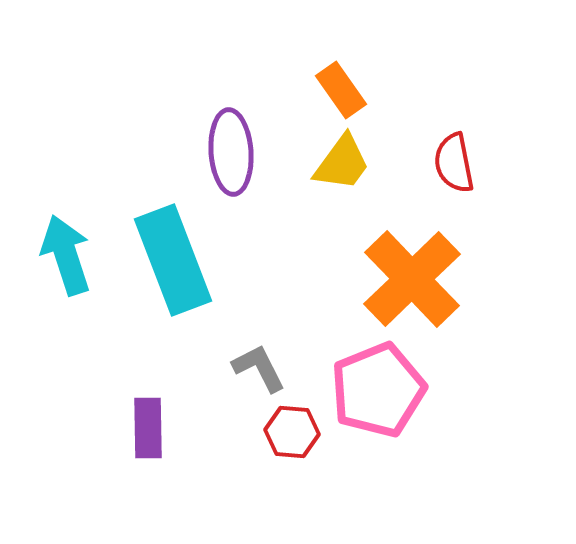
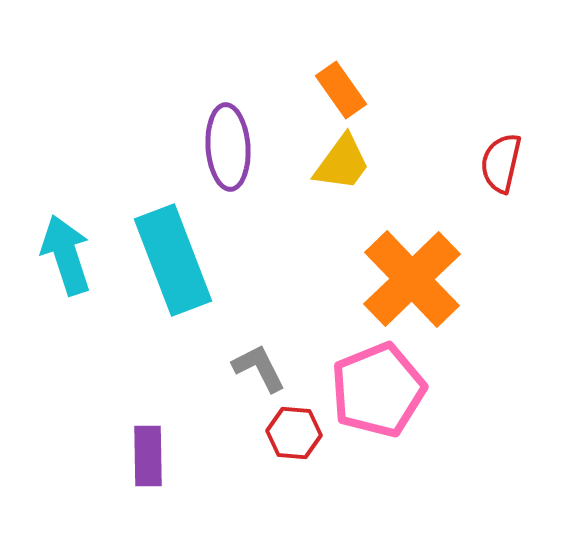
purple ellipse: moved 3 px left, 5 px up
red semicircle: moved 47 px right; rotated 24 degrees clockwise
purple rectangle: moved 28 px down
red hexagon: moved 2 px right, 1 px down
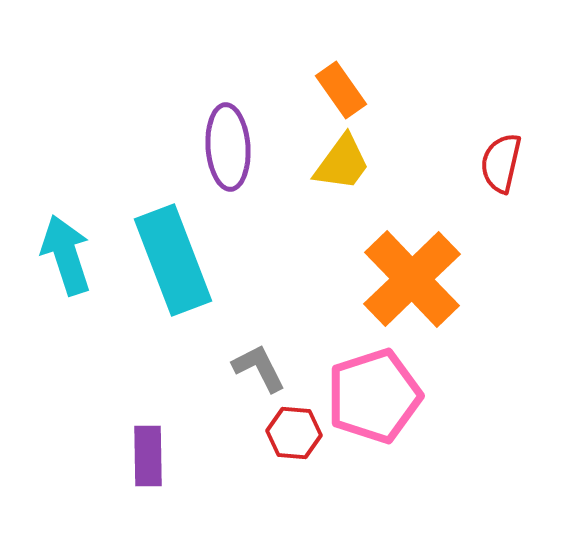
pink pentagon: moved 4 px left, 6 px down; rotated 4 degrees clockwise
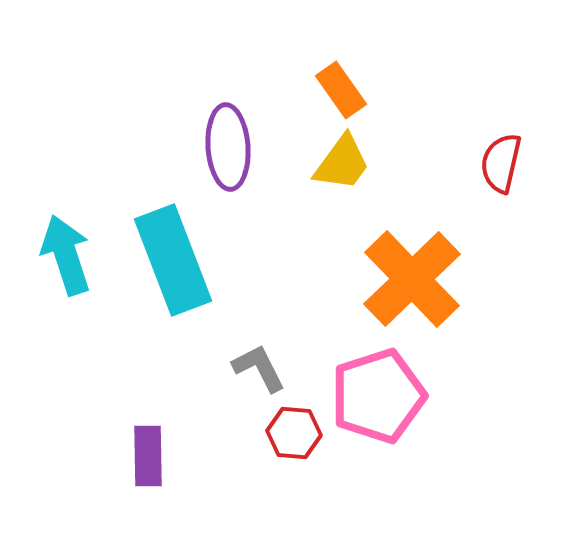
pink pentagon: moved 4 px right
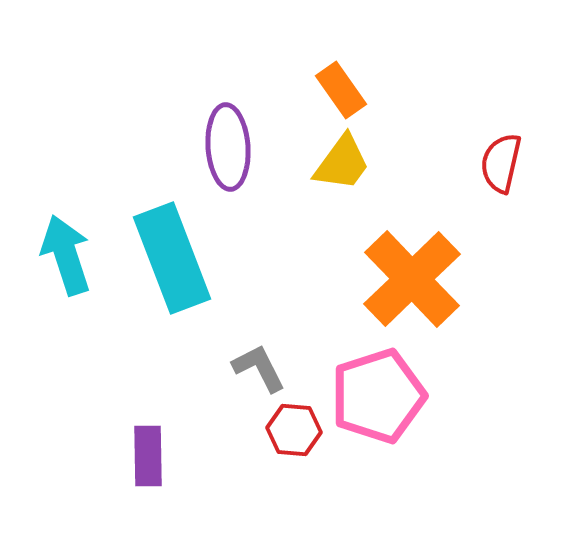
cyan rectangle: moved 1 px left, 2 px up
red hexagon: moved 3 px up
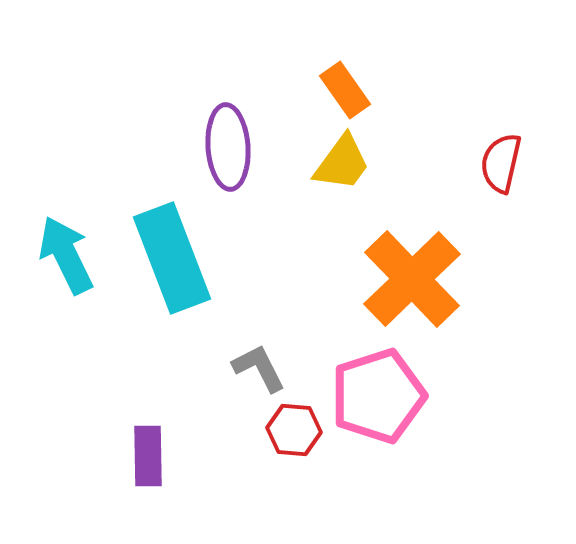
orange rectangle: moved 4 px right
cyan arrow: rotated 8 degrees counterclockwise
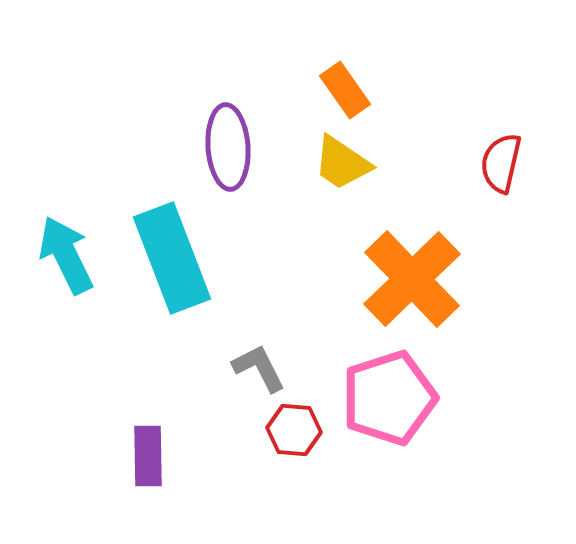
yellow trapezoid: rotated 88 degrees clockwise
pink pentagon: moved 11 px right, 2 px down
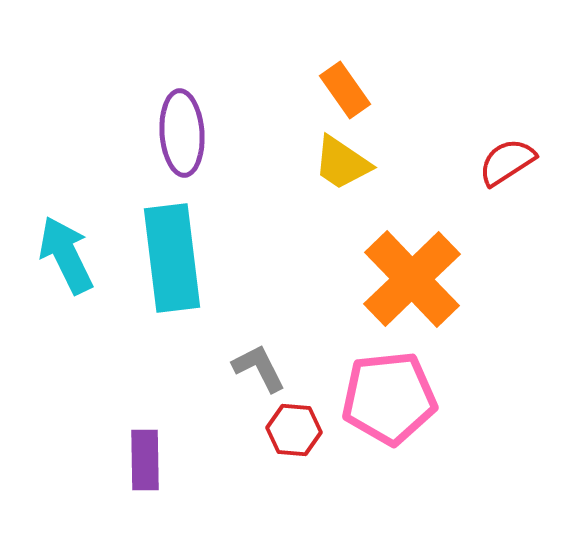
purple ellipse: moved 46 px left, 14 px up
red semicircle: moved 6 px right, 1 px up; rotated 44 degrees clockwise
cyan rectangle: rotated 14 degrees clockwise
pink pentagon: rotated 12 degrees clockwise
purple rectangle: moved 3 px left, 4 px down
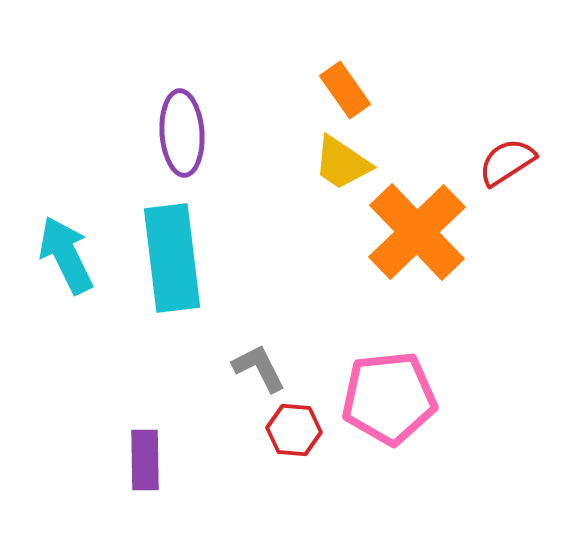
orange cross: moved 5 px right, 47 px up
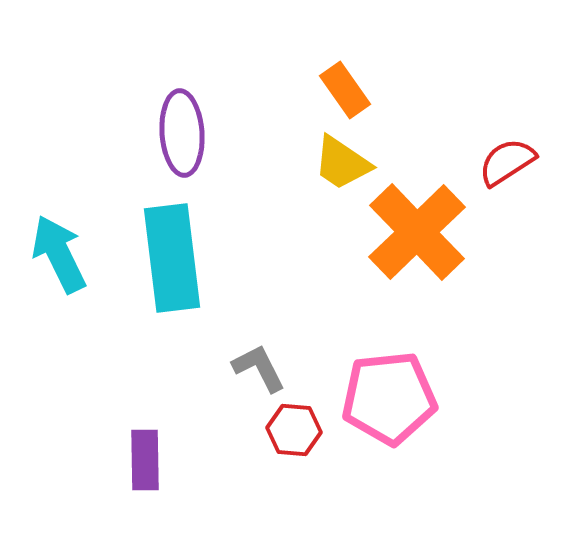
cyan arrow: moved 7 px left, 1 px up
